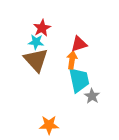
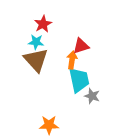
red star: moved 1 px right, 4 px up
red triangle: moved 2 px right, 2 px down
gray star: rotated 14 degrees counterclockwise
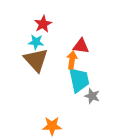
red triangle: rotated 24 degrees clockwise
orange star: moved 3 px right, 1 px down
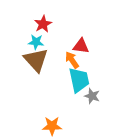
orange arrow: rotated 42 degrees counterclockwise
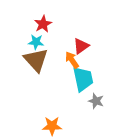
red triangle: rotated 42 degrees counterclockwise
cyan trapezoid: moved 4 px right, 1 px up
gray star: moved 4 px right, 5 px down
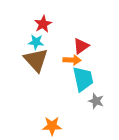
orange arrow: rotated 126 degrees clockwise
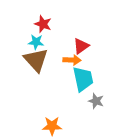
red star: rotated 24 degrees counterclockwise
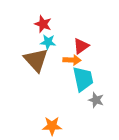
cyan star: moved 12 px right
gray star: moved 1 px up
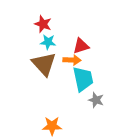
red triangle: rotated 18 degrees clockwise
brown triangle: moved 8 px right, 4 px down
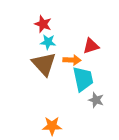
red triangle: moved 10 px right
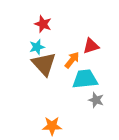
cyan star: moved 11 px left, 5 px down; rotated 21 degrees counterclockwise
orange arrow: rotated 54 degrees counterclockwise
cyan trapezoid: moved 2 px right; rotated 84 degrees counterclockwise
